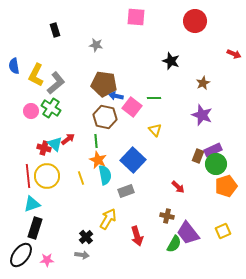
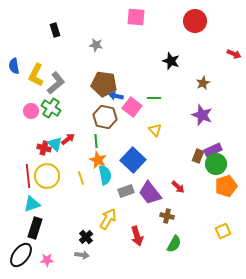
purple trapezoid at (188, 233): moved 38 px left, 40 px up
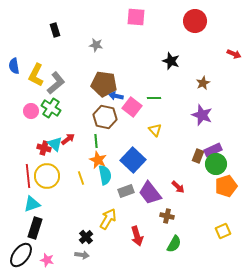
pink star at (47, 260): rotated 16 degrees clockwise
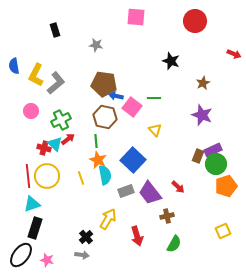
green cross at (51, 108): moved 10 px right, 12 px down; rotated 30 degrees clockwise
brown cross at (167, 216): rotated 24 degrees counterclockwise
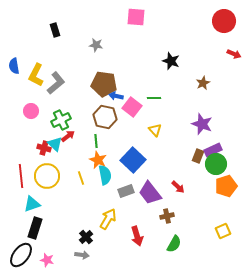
red circle at (195, 21): moved 29 px right
purple star at (202, 115): moved 9 px down
red arrow at (68, 139): moved 3 px up
red line at (28, 176): moved 7 px left
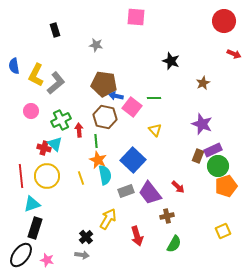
red arrow at (68, 136): moved 11 px right, 6 px up; rotated 56 degrees counterclockwise
green circle at (216, 164): moved 2 px right, 2 px down
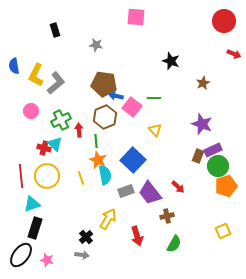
brown hexagon at (105, 117): rotated 25 degrees clockwise
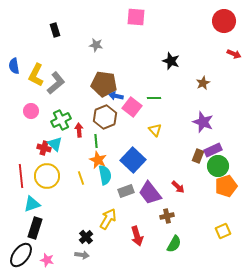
purple star at (202, 124): moved 1 px right, 2 px up
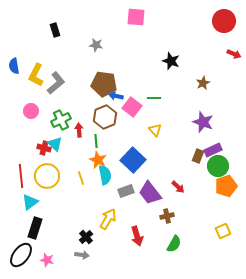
cyan triangle at (32, 204): moved 2 px left, 2 px up; rotated 18 degrees counterclockwise
